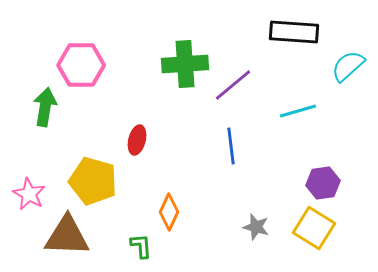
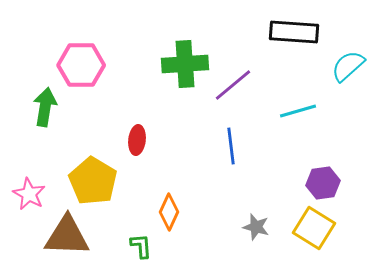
red ellipse: rotated 8 degrees counterclockwise
yellow pentagon: rotated 15 degrees clockwise
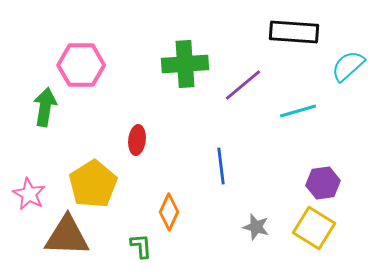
purple line: moved 10 px right
blue line: moved 10 px left, 20 px down
yellow pentagon: moved 3 px down; rotated 9 degrees clockwise
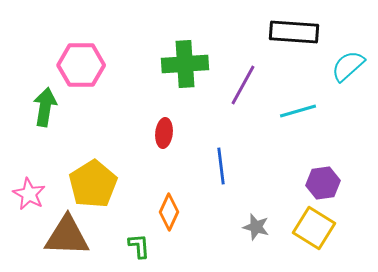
purple line: rotated 21 degrees counterclockwise
red ellipse: moved 27 px right, 7 px up
green L-shape: moved 2 px left
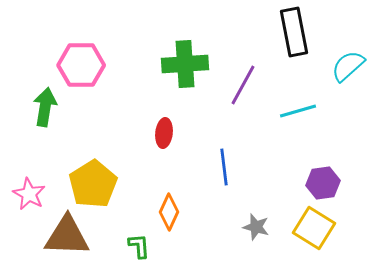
black rectangle: rotated 75 degrees clockwise
blue line: moved 3 px right, 1 px down
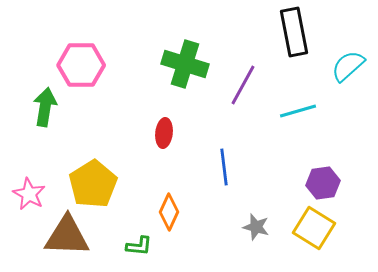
green cross: rotated 21 degrees clockwise
green L-shape: rotated 100 degrees clockwise
